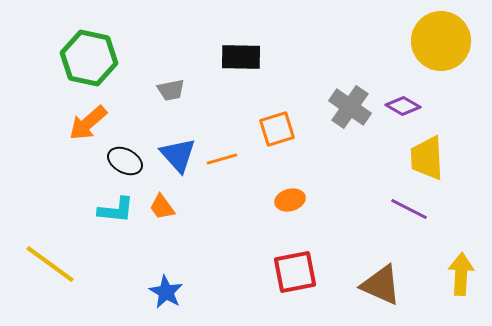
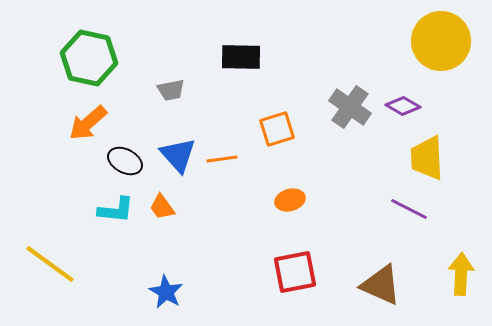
orange line: rotated 8 degrees clockwise
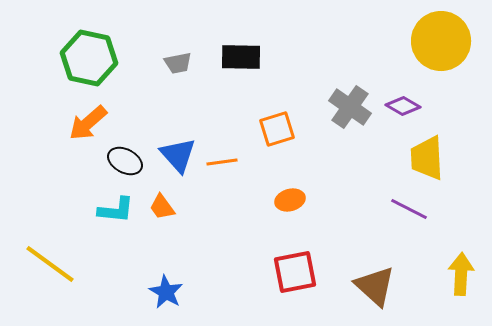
gray trapezoid: moved 7 px right, 27 px up
orange line: moved 3 px down
brown triangle: moved 6 px left, 1 px down; rotated 18 degrees clockwise
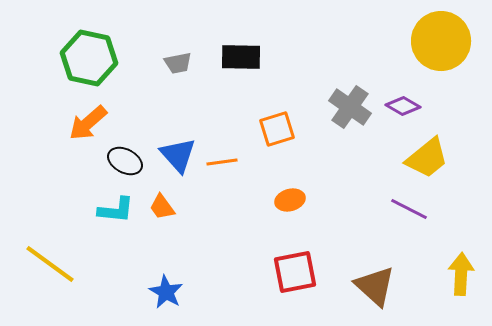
yellow trapezoid: rotated 126 degrees counterclockwise
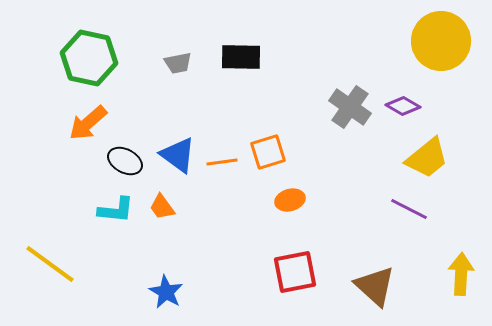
orange square: moved 9 px left, 23 px down
blue triangle: rotated 12 degrees counterclockwise
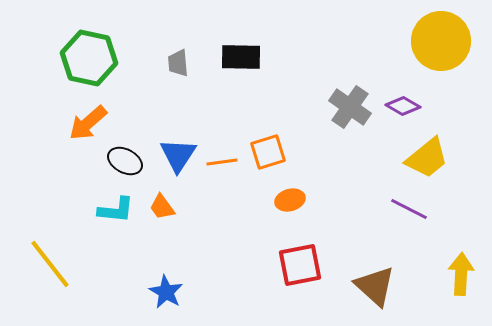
gray trapezoid: rotated 96 degrees clockwise
blue triangle: rotated 27 degrees clockwise
yellow line: rotated 16 degrees clockwise
red square: moved 5 px right, 7 px up
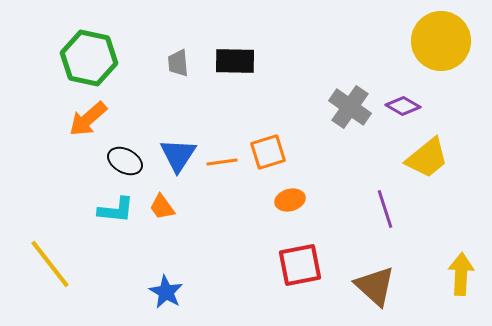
black rectangle: moved 6 px left, 4 px down
orange arrow: moved 4 px up
purple line: moved 24 px left; rotated 45 degrees clockwise
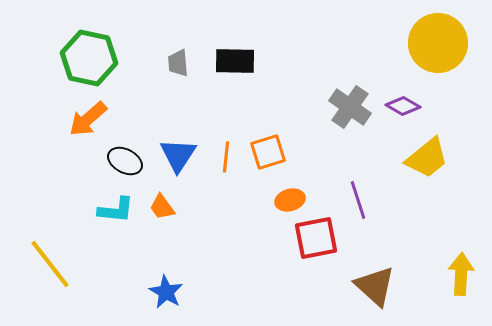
yellow circle: moved 3 px left, 2 px down
orange line: moved 4 px right, 5 px up; rotated 76 degrees counterclockwise
purple line: moved 27 px left, 9 px up
red square: moved 16 px right, 27 px up
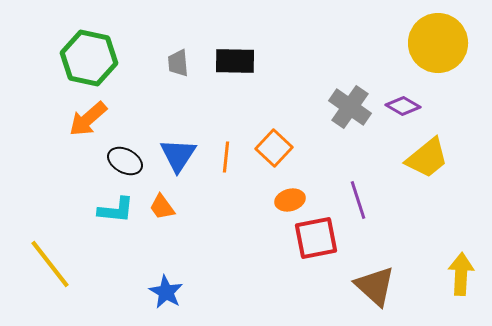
orange square: moved 6 px right, 4 px up; rotated 30 degrees counterclockwise
